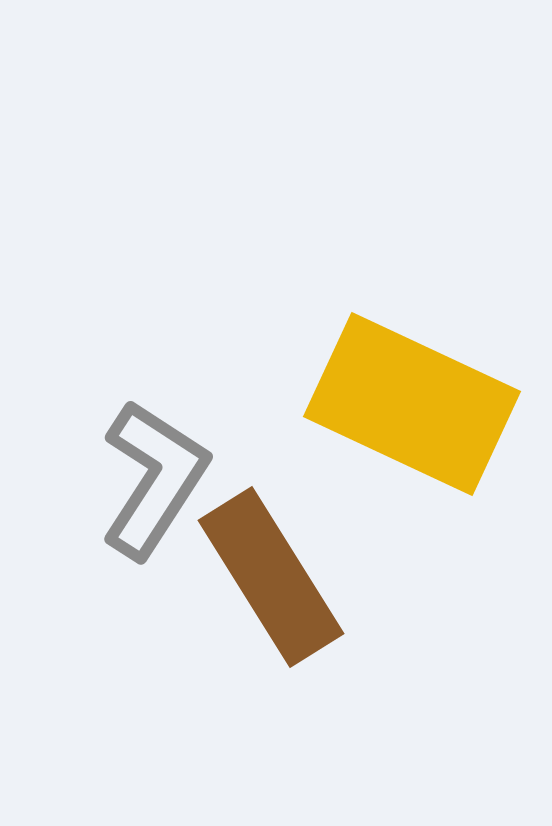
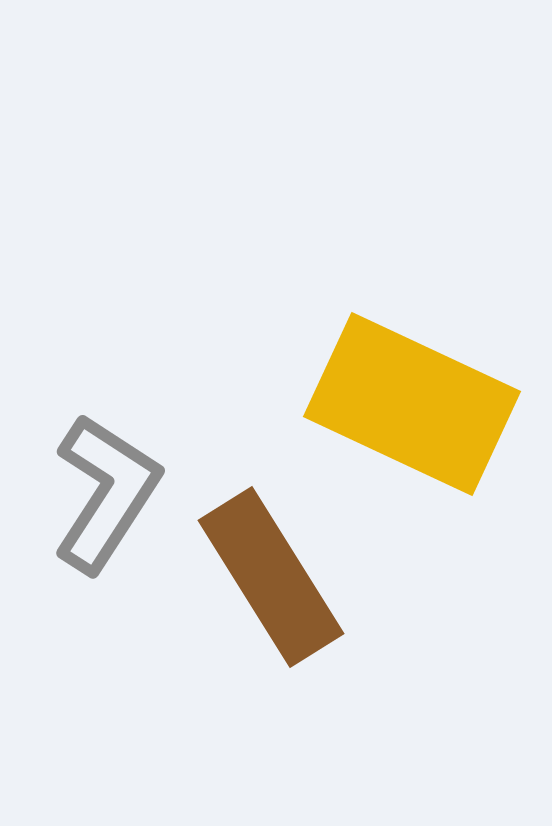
gray L-shape: moved 48 px left, 14 px down
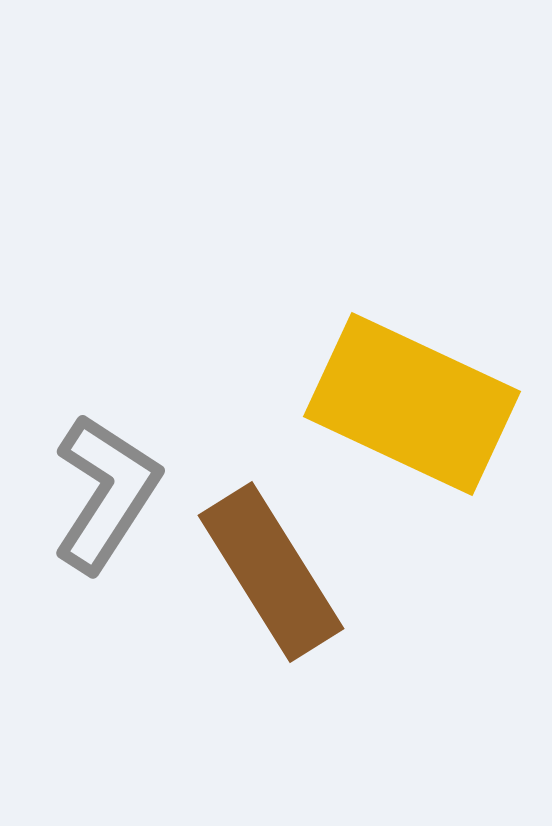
brown rectangle: moved 5 px up
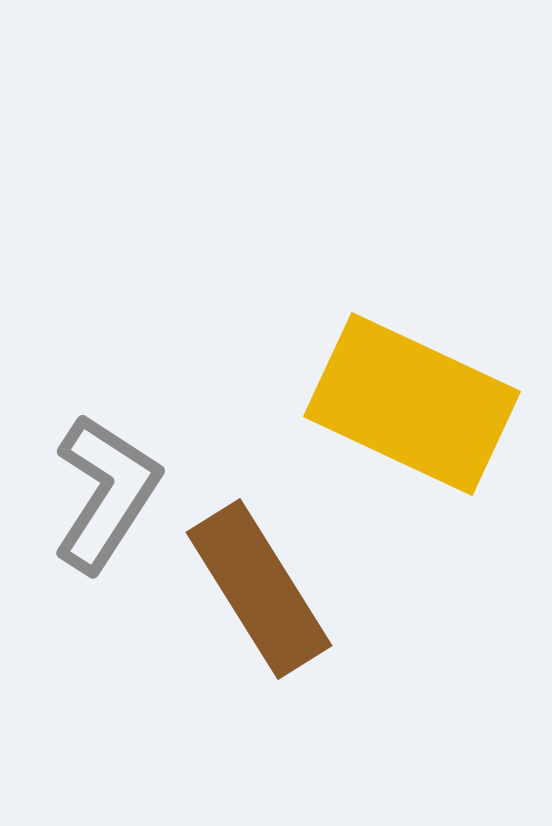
brown rectangle: moved 12 px left, 17 px down
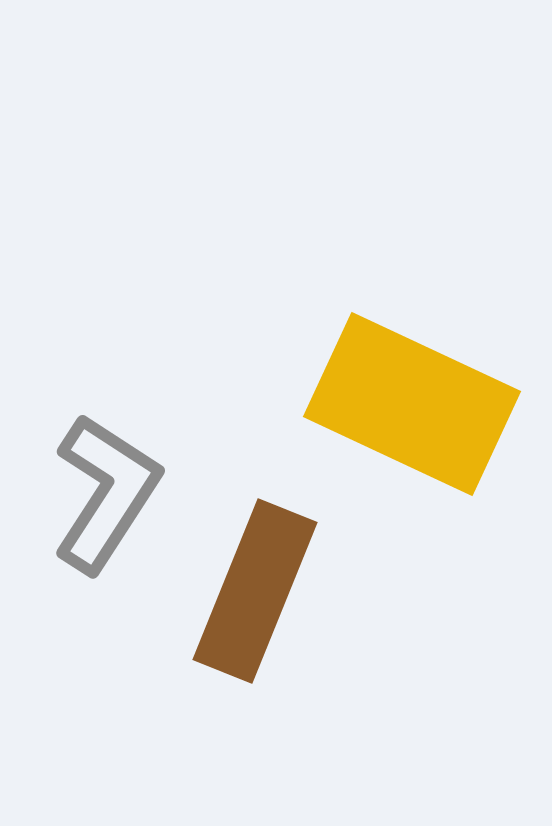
brown rectangle: moved 4 px left, 2 px down; rotated 54 degrees clockwise
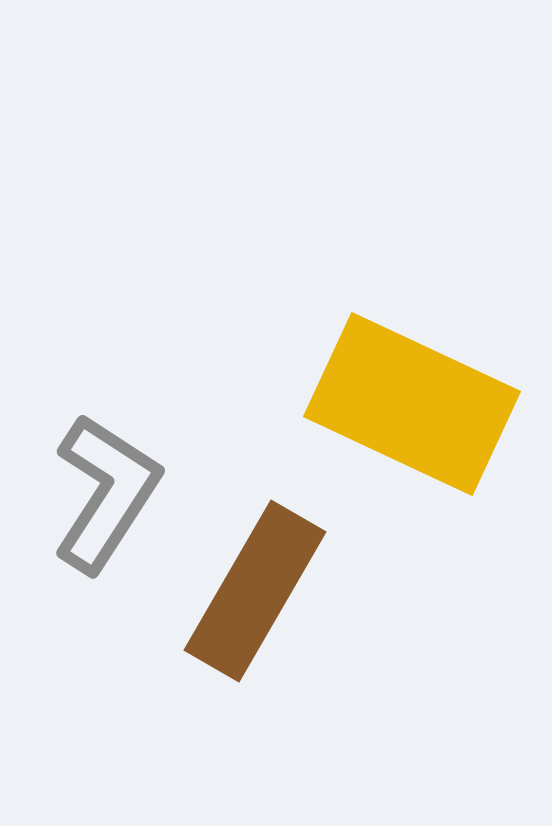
brown rectangle: rotated 8 degrees clockwise
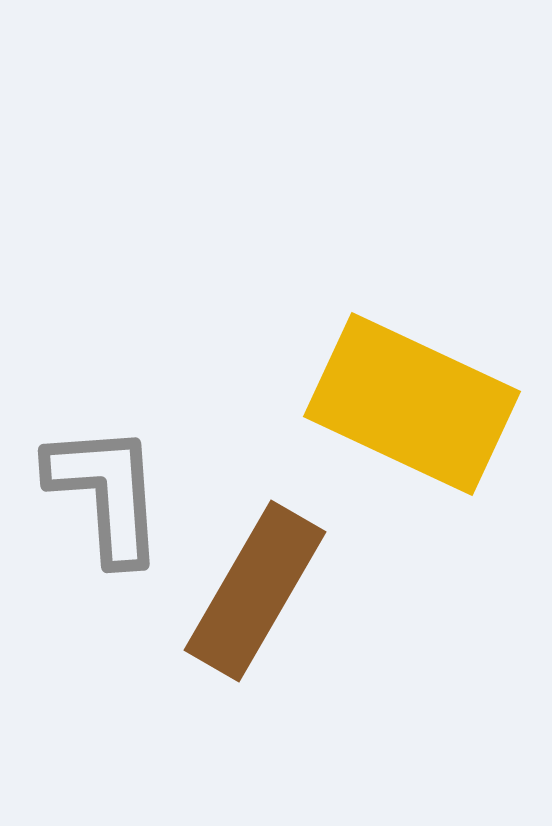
gray L-shape: rotated 37 degrees counterclockwise
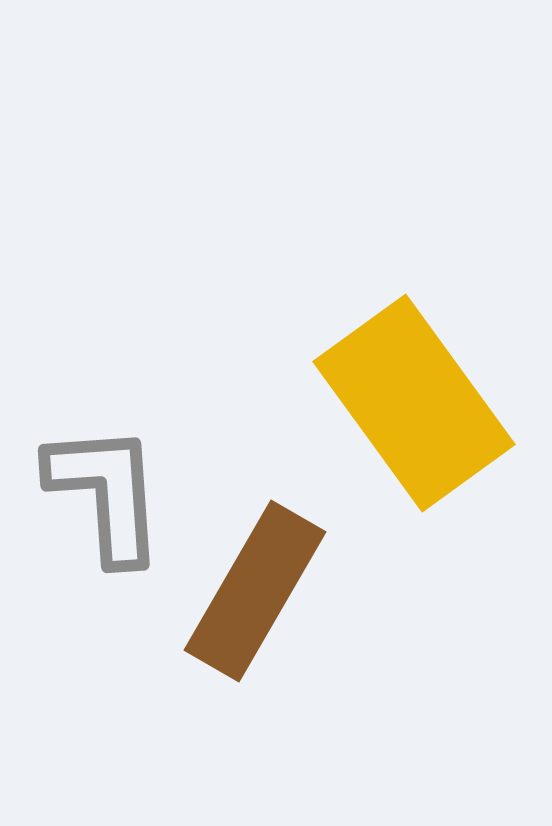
yellow rectangle: moved 2 px right, 1 px up; rotated 29 degrees clockwise
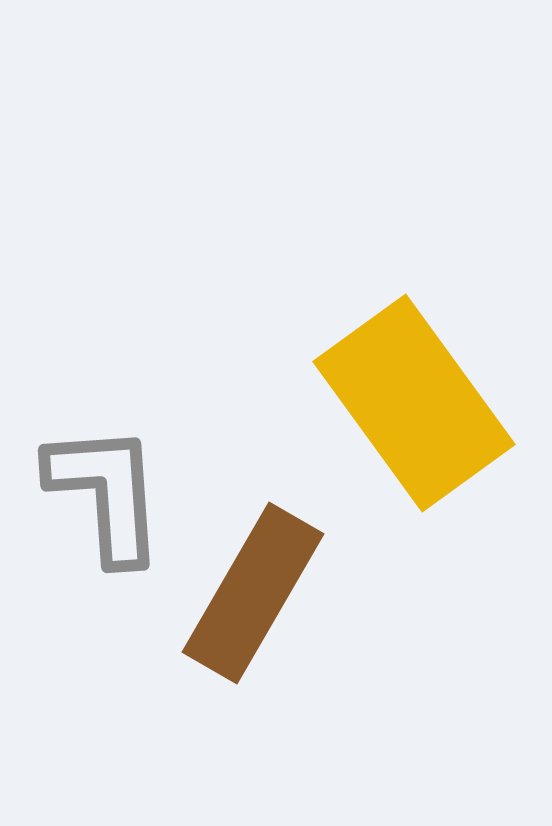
brown rectangle: moved 2 px left, 2 px down
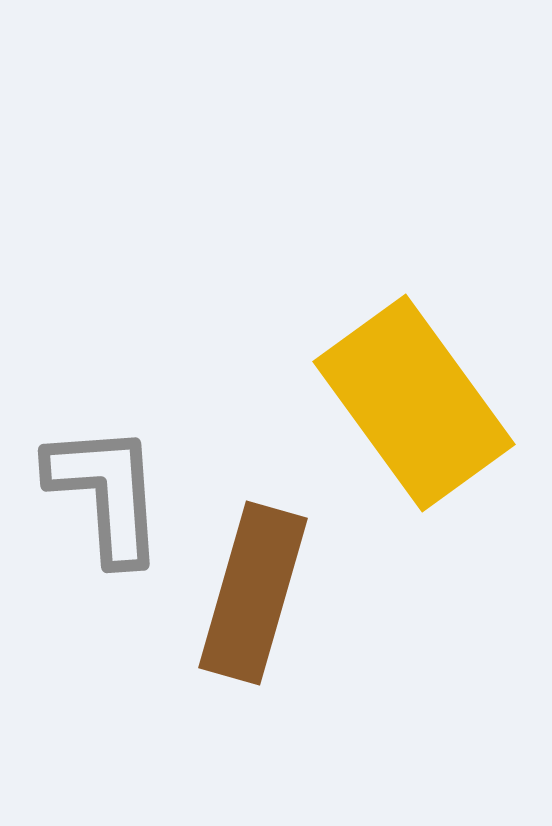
brown rectangle: rotated 14 degrees counterclockwise
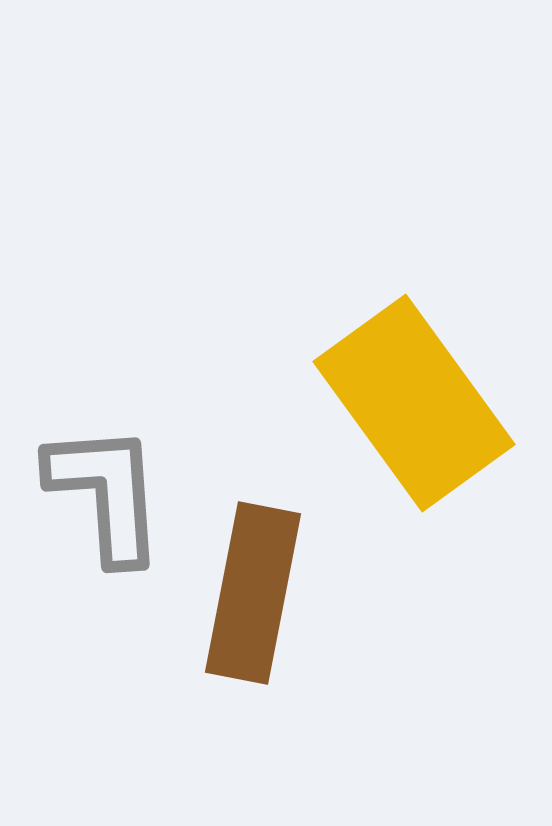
brown rectangle: rotated 5 degrees counterclockwise
